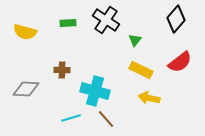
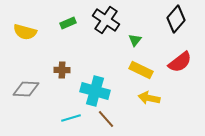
green rectangle: rotated 21 degrees counterclockwise
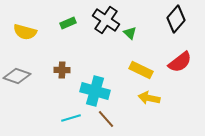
green triangle: moved 5 px left, 7 px up; rotated 24 degrees counterclockwise
gray diamond: moved 9 px left, 13 px up; rotated 16 degrees clockwise
